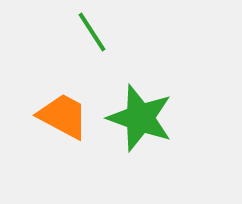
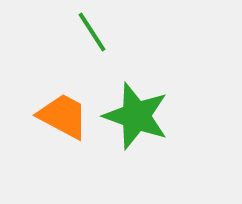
green star: moved 4 px left, 2 px up
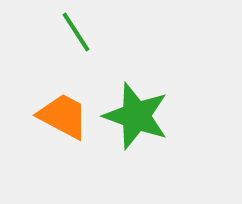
green line: moved 16 px left
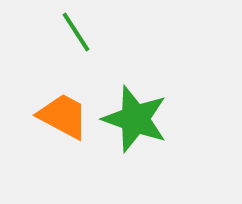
green star: moved 1 px left, 3 px down
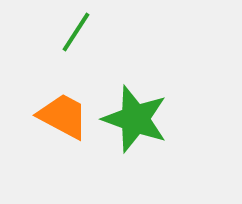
green line: rotated 66 degrees clockwise
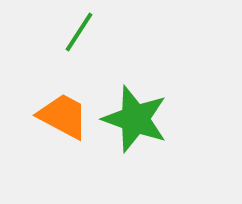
green line: moved 3 px right
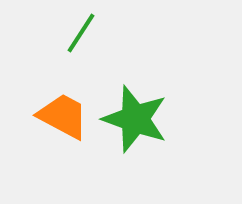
green line: moved 2 px right, 1 px down
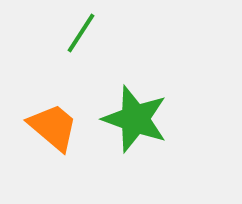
orange trapezoid: moved 10 px left, 11 px down; rotated 12 degrees clockwise
